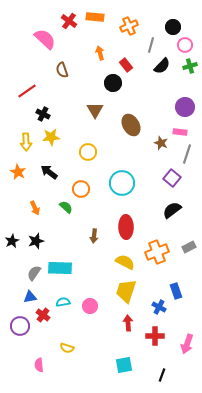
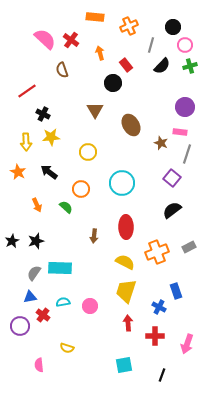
red cross at (69, 21): moved 2 px right, 19 px down
orange arrow at (35, 208): moved 2 px right, 3 px up
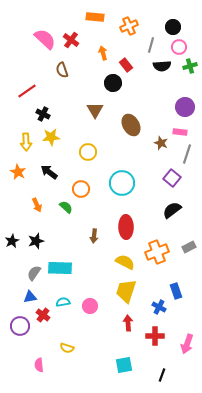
pink circle at (185, 45): moved 6 px left, 2 px down
orange arrow at (100, 53): moved 3 px right
black semicircle at (162, 66): rotated 42 degrees clockwise
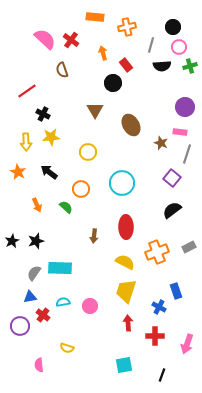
orange cross at (129, 26): moved 2 px left, 1 px down; rotated 12 degrees clockwise
